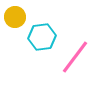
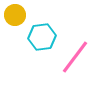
yellow circle: moved 2 px up
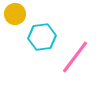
yellow circle: moved 1 px up
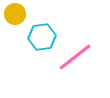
pink line: rotated 15 degrees clockwise
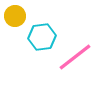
yellow circle: moved 2 px down
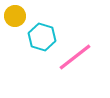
cyan hexagon: rotated 24 degrees clockwise
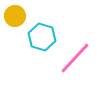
pink line: moved 1 px down; rotated 9 degrees counterclockwise
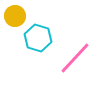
cyan hexagon: moved 4 px left, 1 px down
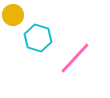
yellow circle: moved 2 px left, 1 px up
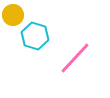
cyan hexagon: moved 3 px left, 2 px up
